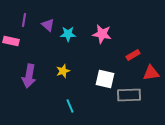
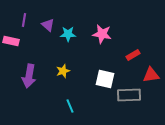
red triangle: moved 2 px down
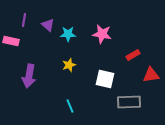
yellow star: moved 6 px right, 6 px up
gray rectangle: moved 7 px down
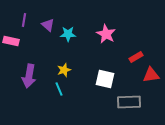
pink star: moved 4 px right; rotated 18 degrees clockwise
red rectangle: moved 3 px right, 2 px down
yellow star: moved 5 px left, 5 px down
cyan line: moved 11 px left, 17 px up
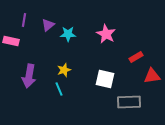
purple triangle: rotated 40 degrees clockwise
red triangle: moved 1 px right, 1 px down
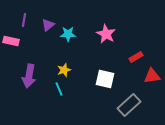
gray rectangle: moved 3 px down; rotated 40 degrees counterclockwise
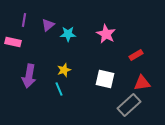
pink rectangle: moved 2 px right, 1 px down
red rectangle: moved 2 px up
red triangle: moved 10 px left, 7 px down
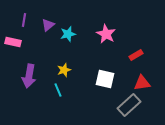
cyan star: rotated 14 degrees counterclockwise
cyan line: moved 1 px left, 1 px down
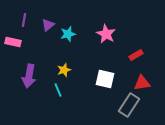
gray rectangle: rotated 15 degrees counterclockwise
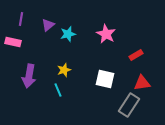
purple line: moved 3 px left, 1 px up
